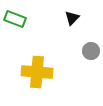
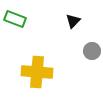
black triangle: moved 1 px right, 3 px down
gray circle: moved 1 px right
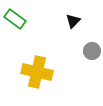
green rectangle: rotated 15 degrees clockwise
yellow cross: rotated 8 degrees clockwise
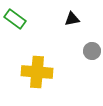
black triangle: moved 1 px left, 2 px up; rotated 35 degrees clockwise
yellow cross: rotated 8 degrees counterclockwise
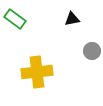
yellow cross: rotated 12 degrees counterclockwise
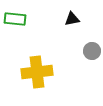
green rectangle: rotated 30 degrees counterclockwise
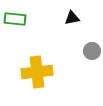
black triangle: moved 1 px up
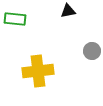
black triangle: moved 4 px left, 7 px up
yellow cross: moved 1 px right, 1 px up
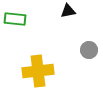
gray circle: moved 3 px left, 1 px up
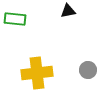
gray circle: moved 1 px left, 20 px down
yellow cross: moved 1 px left, 2 px down
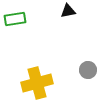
green rectangle: rotated 15 degrees counterclockwise
yellow cross: moved 10 px down; rotated 8 degrees counterclockwise
